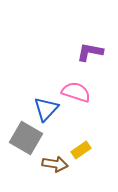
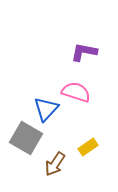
purple L-shape: moved 6 px left
yellow rectangle: moved 7 px right, 3 px up
brown arrow: rotated 115 degrees clockwise
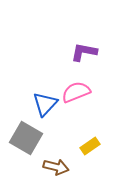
pink semicircle: rotated 40 degrees counterclockwise
blue triangle: moved 1 px left, 5 px up
yellow rectangle: moved 2 px right, 1 px up
brown arrow: moved 1 px right, 3 px down; rotated 110 degrees counterclockwise
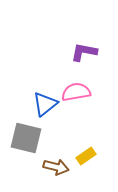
pink semicircle: rotated 12 degrees clockwise
blue triangle: rotated 8 degrees clockwise
gray square: rotated 16 degrees counterclockwise
yellow rectangle: moved 4 px left, 10 px down
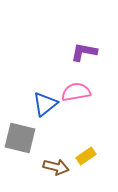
gray square: moved 6 px left
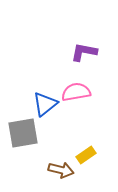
gray square: moved 3 px right, 5 px up; rotated 24 degrees counterclockwise
yellow rectangle: moved 1 px up
brown arrow: moved 5 px right, 3 px down
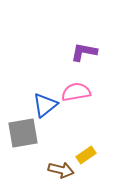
blue triangle: moved 1 px down
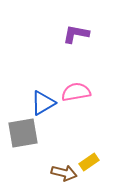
purple L-shape: moved 8 px left, 18 px up
blue triangle: moved 2 px left, 2 px up; rotated 8 degrees clockwise
yellow rectangle: moved 3 px right, 7 px down
brown arrow: moved 3 px right, 3 px down
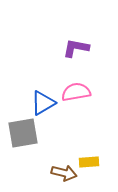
purple L-shape: moved 14 px down
yellow rectangle: rotated 30 degrees clockwise
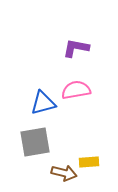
pink semicircle: moved 2 px up
blue triangle: rotated 16 degrees clockwise
gray square: moved 12 px right, 9 px down
